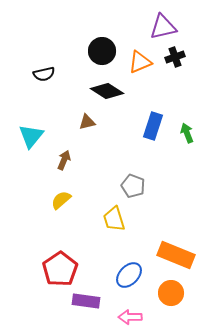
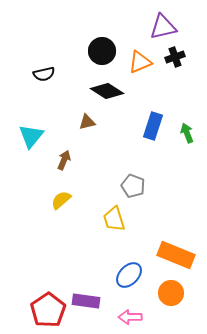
red pentagon: moved 12 px left, 41 px down
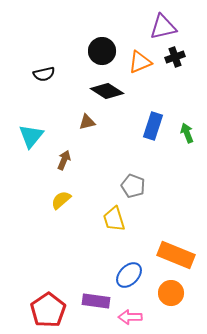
purple rectangle: moved 10 px right
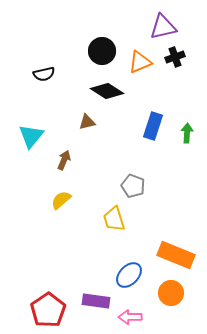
green arrow: rotated 24 degrees clockwise
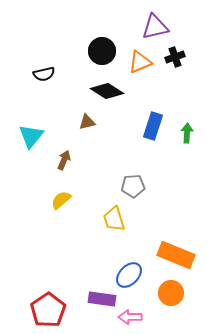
purple triangle: moved 8 px left
gray pentagon: rotated 25 degrees counterclockwise
purple rectangle: moved 6 px right, 2 px up
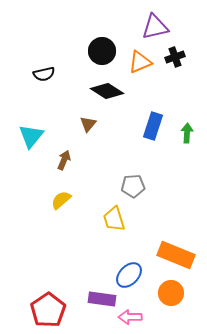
brown triangle: moved 1 px right, 2 px down; rotated 36 degrees counterclockwise
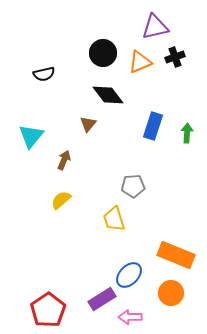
black circle: moved 1 px right, 2 px down
black diamond: moved 1 px right, 4 px down; rotated 20 degrees clockwise
purple rectangle: rotated 40 degrees counterclockwise
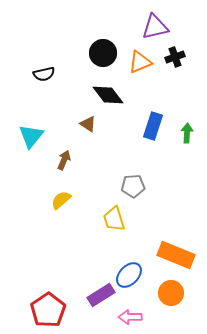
brown triangle: rotated 36 degrees counterclockwise
purple rectangle: moved 1 px left, 4 px up
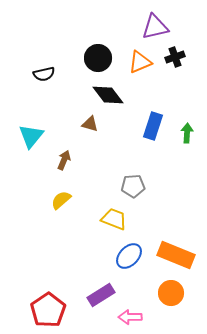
black circle: moved 5 px left, 5 px down
brown triangle: moved 2 px right; rotated 18 degrees counterclockwise
yellow trapezoid: rotated 128 degrees clockwise
blue ellipse: moved 19 px up
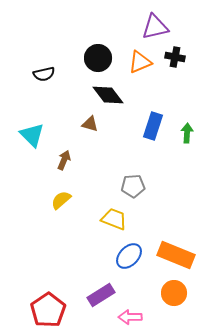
black cross: rotated 30 degrees clockwise
cyan triangle: moved 1 px right, 1 px up; rotated 24 degrees counterclockwise
orange circle: moved 3 px right
